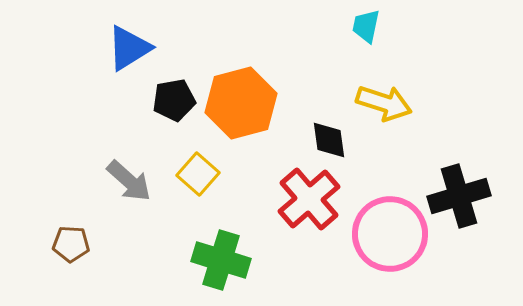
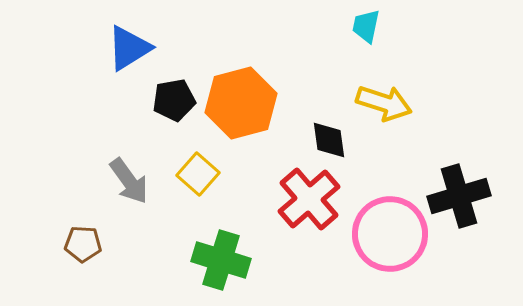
gray arrow: rotated 12 degrees clockwise
brown pentagon: moved 12 px right
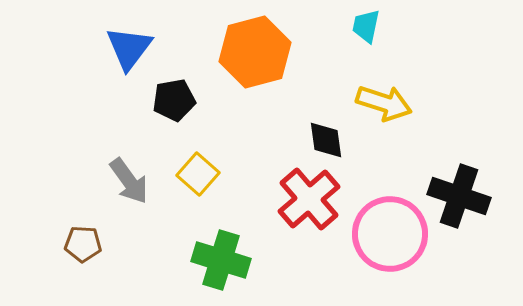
blue triangle: rotated 21 degrees counterclockwise
orange hexagon: moved 14 px right, 51 px up
black diamond: moved 3 px left
black cross: rotated 36 degrees clockwise
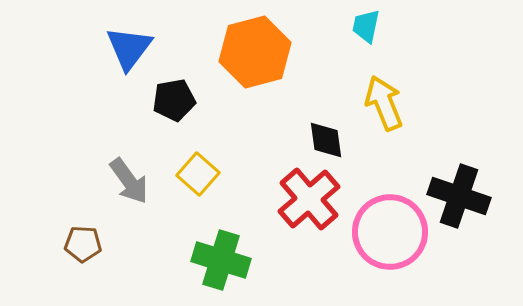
yellow arrow: rotated 130 degrees counterclockwise
pink circle: moved 2 px up
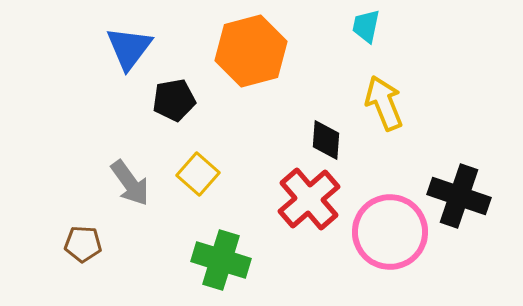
orange hexagon: moved 4 px left, 1 px up
black diamond: rotated 12 degrees clockwise
gray arrow: moved 1 px right, 2 px down
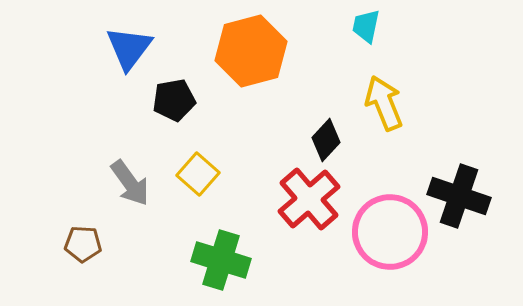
black diamond: rotated 39 degrees clockwise
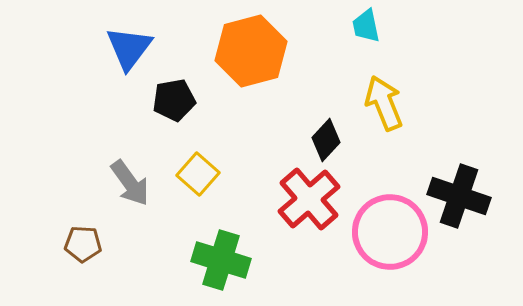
cyan trapezoid: rotated 24 degrees counterclockwise
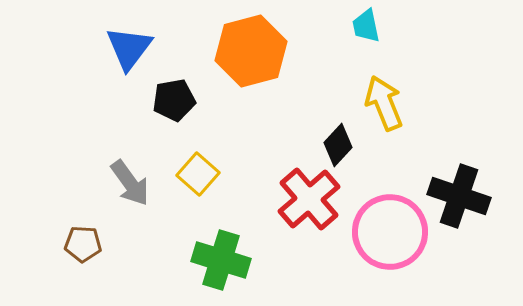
black diamond: moved 12 px right, 5 px down
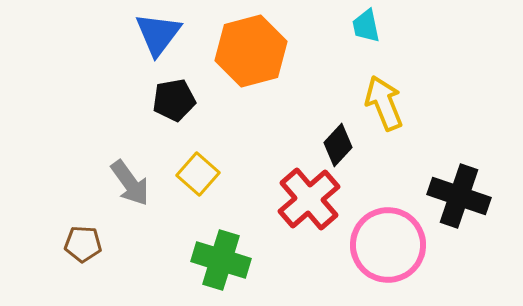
blue triangle: moved 29 px right, 14 px up
pink circle: moved 2 px left, 13 px down
